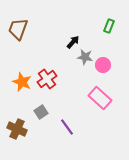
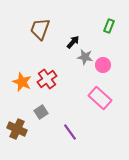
brown trapezoid: moved 22 px right
purple line: moved 3 px right, 5 px down
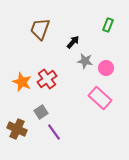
green rectangle: moved 1 px left, 1 px up
gray star: moved 4 px down
pink circle: moved 3 px right, 3 px down
purple line: moved 16 px left
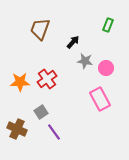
orange star: moved 2 px left; rotated 24 degrees counterclockwise
pink rectangle: moved 1 px down; rotated 20 degrees clockwise
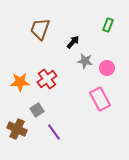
pink circle: moved 1 px right
gray square: moved 4 px left, 2 px up
